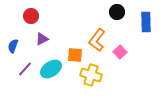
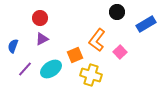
red circle: moved 9 px right, 2 px down
blue rectangle: moved 2 px down; rotated 60 degrees clockwise
orange square: rotated 28 degrees counterclockwise
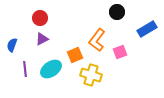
blue rectangle: moved 1 px right, 5 px down
blue semicircle: moved 1 px left, 1 px up
pink square: rotated 24 degrees clockwise
purple line: rotated 49 degrees counterclockwise
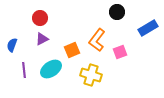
blue rectangle: moved 1 px right, 1 px up
orange square: moved 3 px left, 5 px up
purple line: moved 1 px left, 1 px down
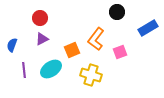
orange L-shape: moved 1 px left, 1 px up
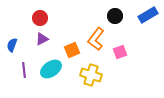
black circle: moved 2 px left, 4 px down
blue rectangle: moved 13 px up
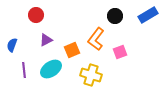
red circle: moved 4 px left, 3 px up
purple triangle: moved 4 px right, 1 px down
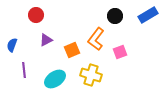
cyan ellipse: moved 4 px right, 10 px down
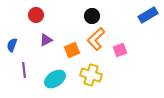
black circle: moved 23 px left
orange L-shape: rotated 10 degrees clockwise
pink square: moved 2 px up
